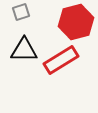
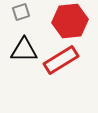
red hexagon: moved 6 px left, 1 px up; rotated 8 degrees clockwise
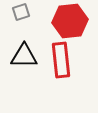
black triangle: moved 6 px down
red rectangle: rotated 64 degrees counterclockwise
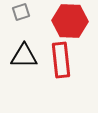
red hexagon: rotated 8 degrees clockwise
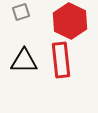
red hexagon: rotated 24 degrees clockwise
black triangle: moved 5 px down
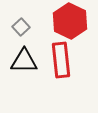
gray square: moved 15 px down; rotated 24 degrees counterclockwise
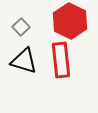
black triangle: rotated 16 degrees clockwise
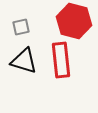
red hexagon: moved 4 px right; rotated 12 degrees counterclockwise
gray square: rotated 30 degrees clockwise
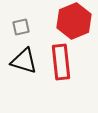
red hexagon: rotated 24 degrees clockwise
red rectangle: moved 2 px down
